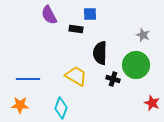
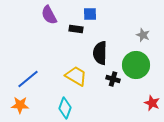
blue line: rotated 40 degrees counterclockwise
cyan diamond: moved 4 px right
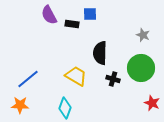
black rectangle: moved 4 px left, 5 px up
green circle: moved 5 px right, 3 px down
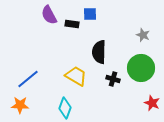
black semicircle: moved 1 px left, 1 px up
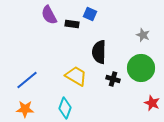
blue square: rotated 24 degrees clockwise
blue line: moved 1 px left, 1 px down
orange star: moved 5 px right, 4 px down
